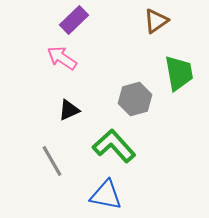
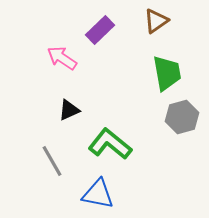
purple rectangle: moved 26 px right, 10 px down
green trapezoid: moved 12 px left
gray hexagon: moved 47 px right, 18 px down
green L-shape: moved 4 px left, 2 px up; rotated 9 degrees counterclockwise
blue triangle: moved 8 px left, 1 px up
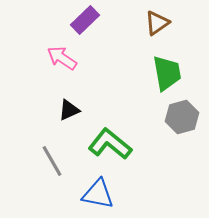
brown triangle: moved 1 px right, 2 px down
purple rectangle: moved 15 px left, 10 px up
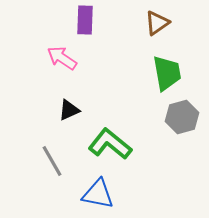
purple rectangle: rotated 44 degrees counterclockwise
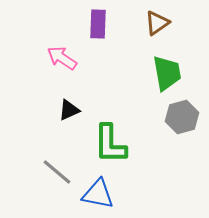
purple rectangle: moved 13 px right, 4 px down
green L-shape: rotated 129 degrees counterclockwise
gray line: moved 5 px right, 11 px down; rotated 20 degrees counterclockwise
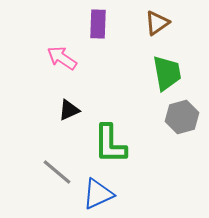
blue triangle: rotated 36 degrees counterclockwise
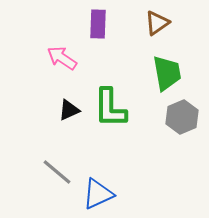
gray hexagon: rotated 8 degrees counterclockwise
green L-shape: moved 36 px up
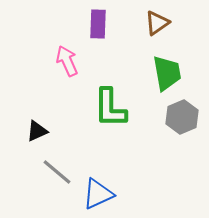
pink arrow: moved 5 px right, 3 px down; rotated 32 degrees clockwise
black triangle: moved 32 px left, 21 px down
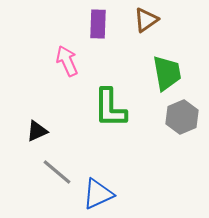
brown triangle: moved 11 px left, 3 px up
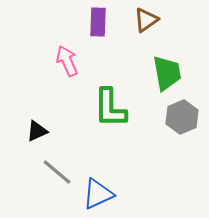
purple rectangle: moved 2 px up
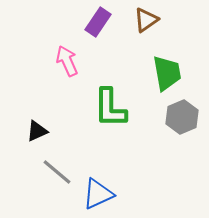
purple rectangle: rotated 32 degrees clockwise
